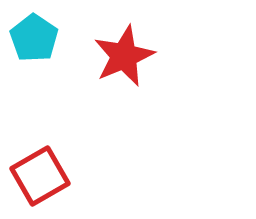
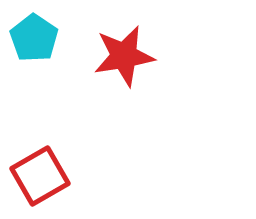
red star: rotated 14 degrees clockwise
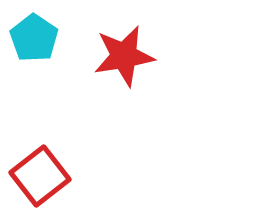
red square: rotated 8 degrees counterclockwise
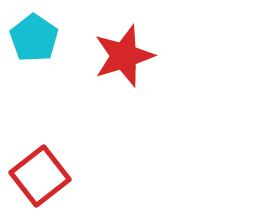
red star: rotated 8 degrees counterclockwise
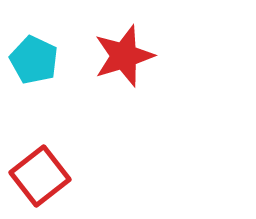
cyan pentagon: moved 22 px down; rotated 9 degrees counterclockwise
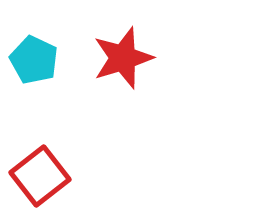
red star: moved 1 px left, 2 px down
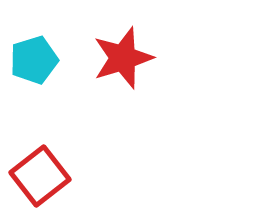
cyan pentagon: rotated 30 degrees clockwise
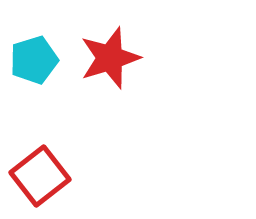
red star: moved 13 px left
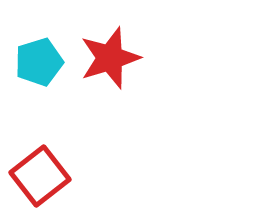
cyan pentagon: moved 5 px right, 2 px down
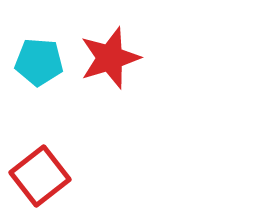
cyan pentagon: rotated 21 degrees clockwise
